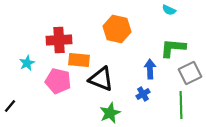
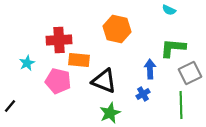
black triangle: moved 3 px right, 2 px down
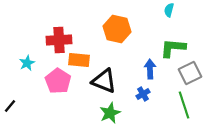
cyan semicircle: rotated 80 degrees clockwise
pink pentagon: rotated 20 degrees clockwise
green line: moved 3 px right; rotated 16 degrees counterclockwise
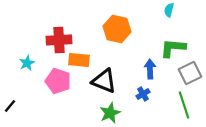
pink pentagon: rotated 15 degrees counterclockwise
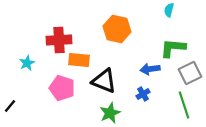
blue arrow: rotated 96 degrees counterclockwise
pink pentagon: moved 4 px right, 7 px down
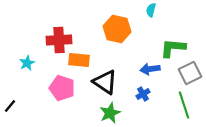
cyan semicircle: moved 18 px left
black triangle: moved 1 px right, 1 px down; rotated 12 degrees clockwise
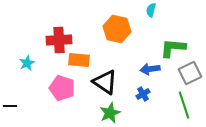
black line: rotated 48 degrees clockwise
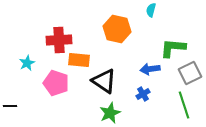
black triangle: moved 1 px left, 1 px up
pink pentagon: moved 6 px left, 5 px up
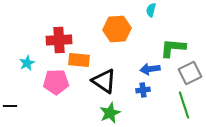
orange hexagon: rotated 16 degrees counterclockwise
pink pentagon: moved 1 px up; rotated 20 degrees counterclockwise
blue cross: moved 4 px up; rotated 24 degrees clockwise
